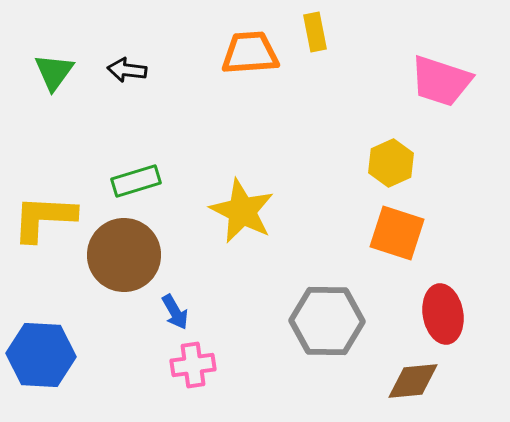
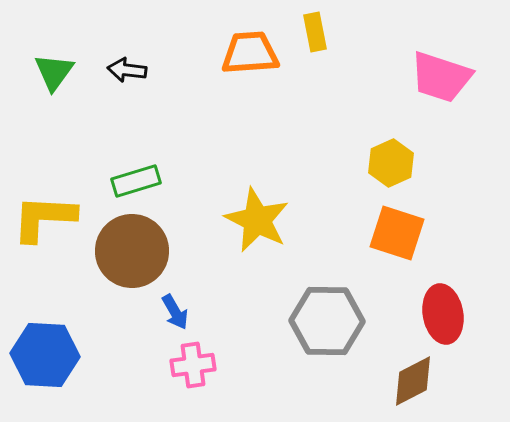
pink trapezoid: moved 4 px up
yellow star: moved 15 px right, 9 px down
brown circle: moved 8 px right, 4 px up
blue hexagon: moved 4 px right
brown diamond: rotated 22 degrees counterclockwise
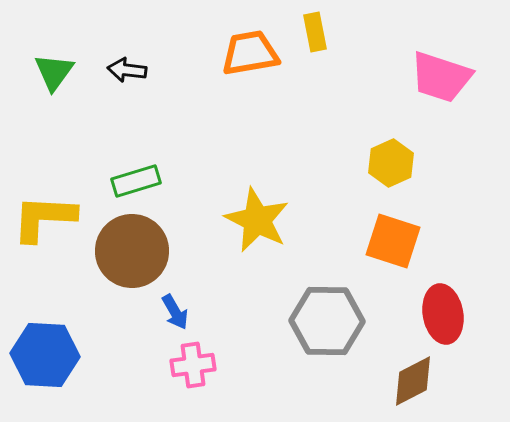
orange trapezoid: rotated 6 degrees counterclockwise
orange square: moved 4 px left, 8 px down
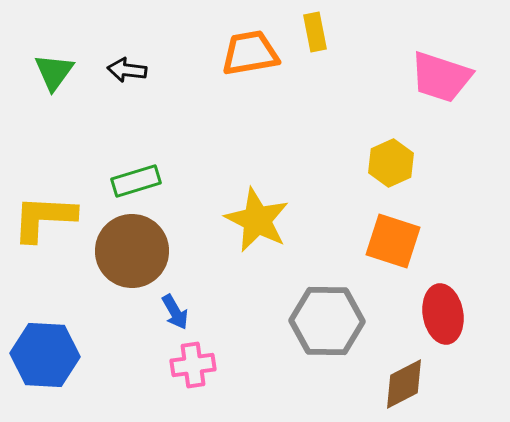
brown diamond: moved 9 px left, 3 px down
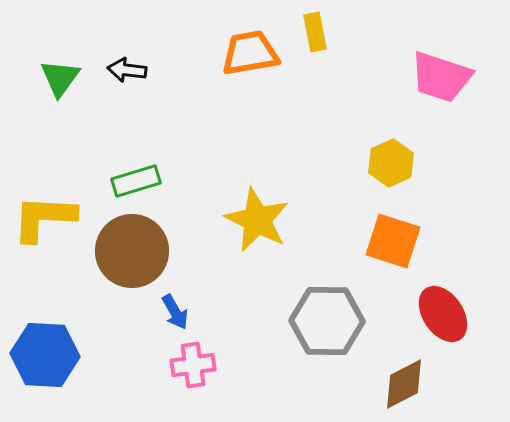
green triangle: moved 6 px right, 6 px down
red ellipse: rotated 24 degrees counterclockwise
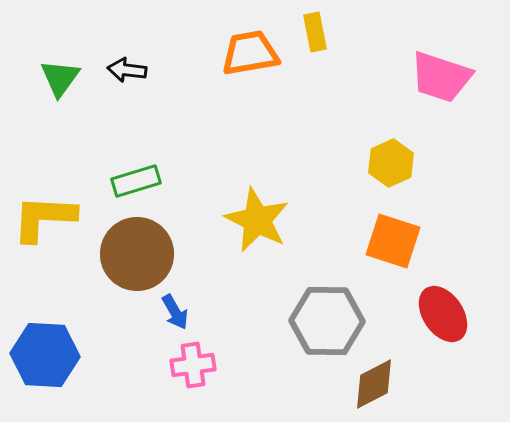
brown circle: moved 5 px right, 3 px down
brown diamond: moved 30 px left
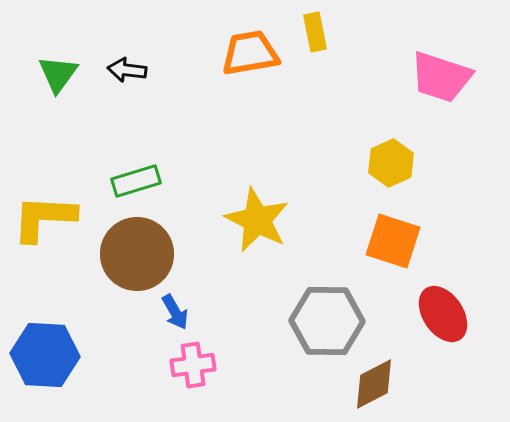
green triangle: moved 2 px left, 4 px up
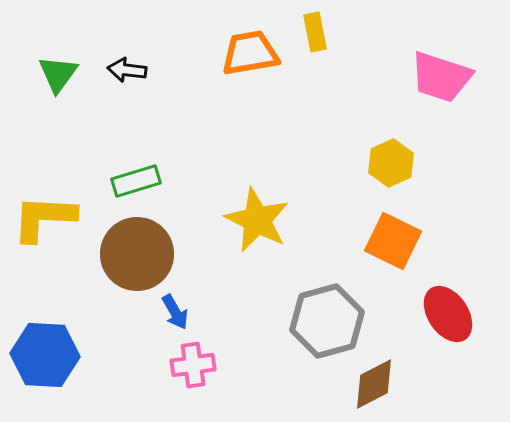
orange square: rotated 8 degrees clockwise
red ellipse: moved 5 px right
gray hexagon: rotated 16 degrees counterclockwise
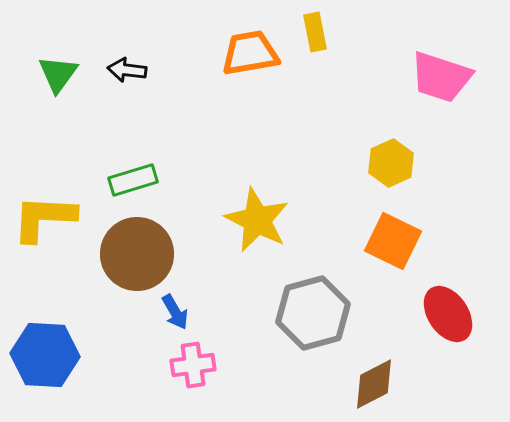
green rectangle: moved 3 px left, 1 px up
gray hexagon: moved 14 px left, 8 px up
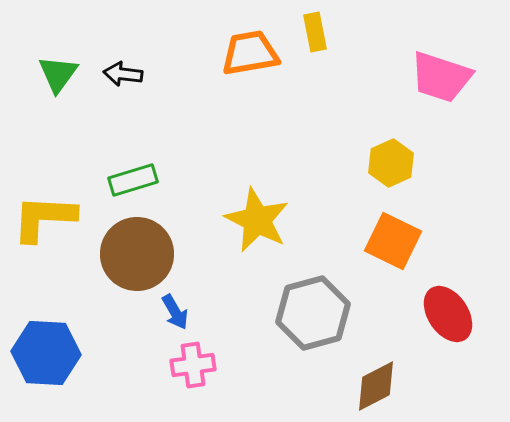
black arrow: moved 4 px left, 4 px down
blue hexagon: moved 1 px right, 2 px up
brown diamond: moved 2 px right, 2 px down
